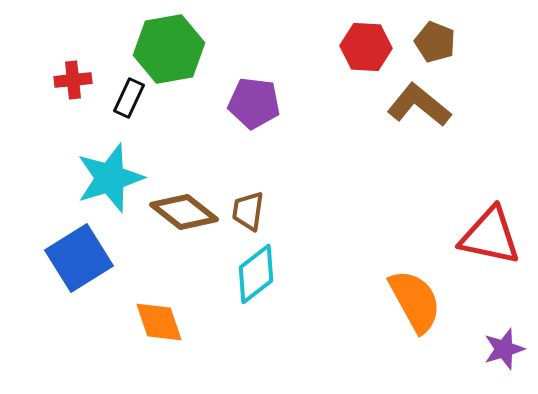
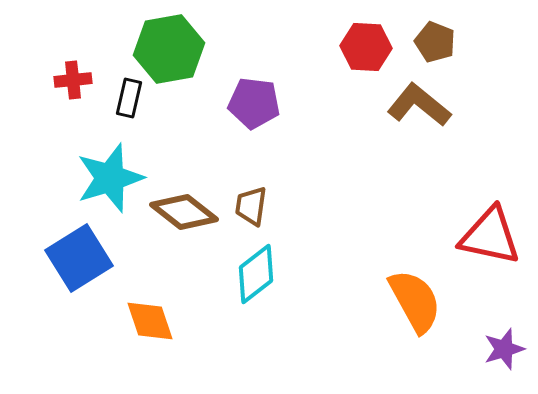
black rectangle: rotated 12 degrees counterclockwise
brown trapezoid: moved 3 px right, 5 px up
orange diamond: moved 9 px left, 1 px up
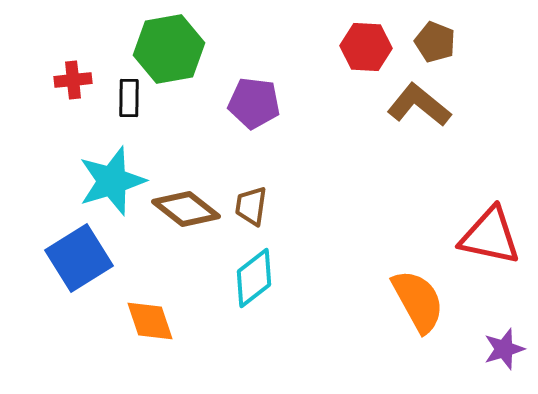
black rectangle: rotated 12 degrees counterclockwise
cyan star: moved 2 px right, 3 px down
brown diamond: moved 2 px right, 3 px up
cyan diamond: moved 2 px left, 4 px down
orange semicircle: moved 3 px right
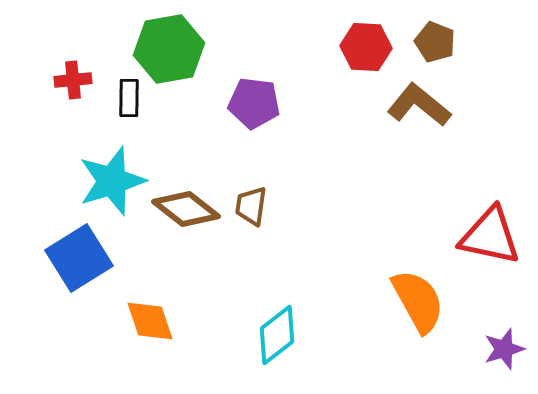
cyan diamond: moved 23 px right, 57 px down
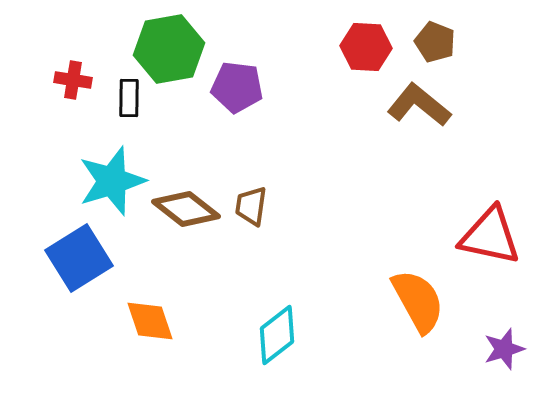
red cross: rotated 15 degrees clockwise
purple pentagon: moved 17 px left, 16 px up
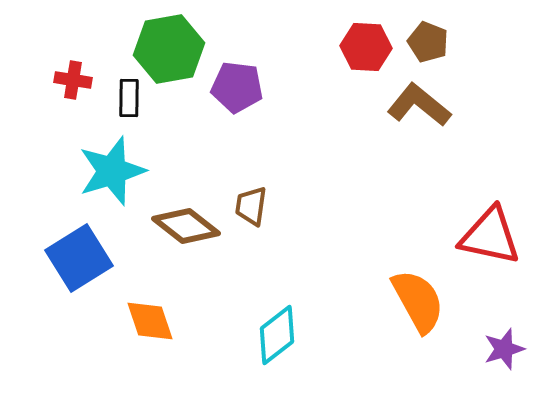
brown pentagon: moved 7 px left
cyan star: moved 10 px up
brown diamond: moved 17 px down
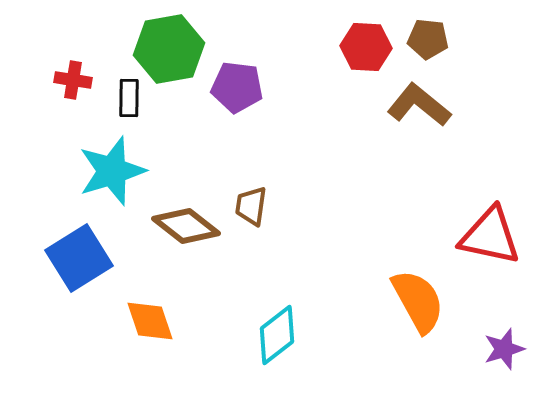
brown pentagon: moved 3 px up; rotated 15 degrees counterclockwise
